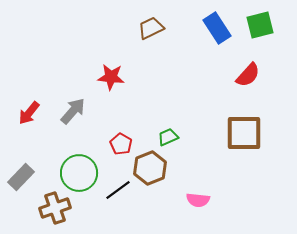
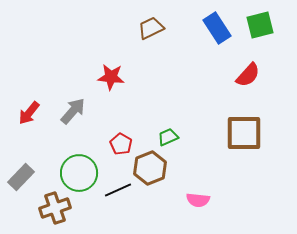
black line: rotated 12 degrees clockwise
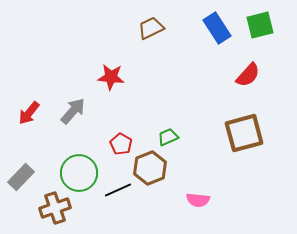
brown square: rotated 15 degrees counterclockwise
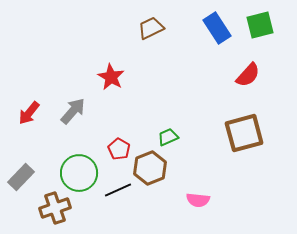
red star: rotated 24 degrees clockwise
red pentagon: moved 2 px left, 5 px down
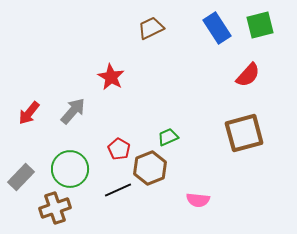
green circle: moved 9 px left, 4 px up
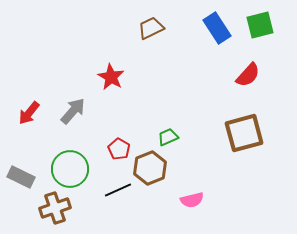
gray rectangle: rotated 72 degrees clockwise
pink semicircle: moved 6 px left; rotated 20 degrees counterclockwise
